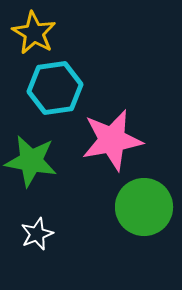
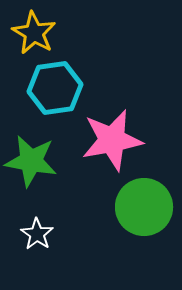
white star: rotated 16 degrees counterclockwise
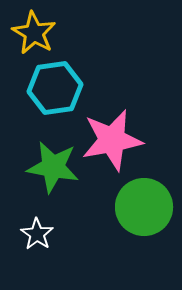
green star: moved 22 px right, 6 px down
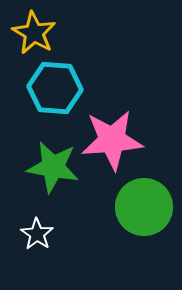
cyan hexagon: rotated 12 degrees clockwise
pink star: rotated 6 degrees clockwise
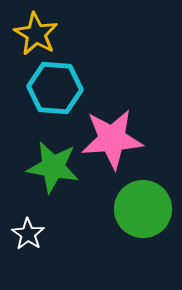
yellow star: moved 2 px right, 1 px down
pink star: moved 1 px up
green circle: moved 1 px left, 2 px down
white star: moved 9 px left
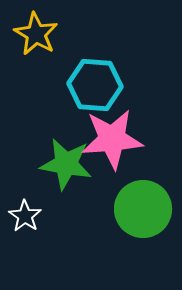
cyan hexagon: moved 40 px right, 3 px up
green star: moved 13 px right, 3 px up
white star: moved 3 px left, 18 px up
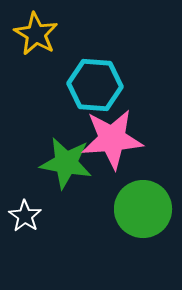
green star: moved 1 px up
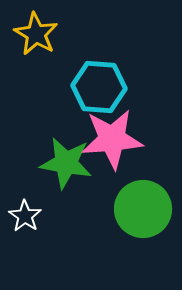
cyan hexagon: moved 4 px right, 2 px down
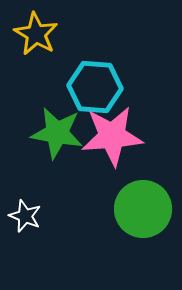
cyan hexagon: moved 4 px left
pink star: moved 3 px up
green star: moved 9 px left, 30 px up
white star: rotated 12 degrees counterclockwise
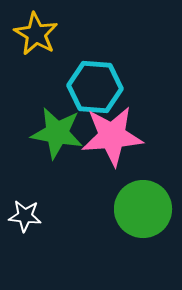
white star: rotated 16 degrees counterclockwise
